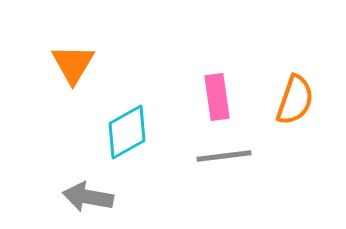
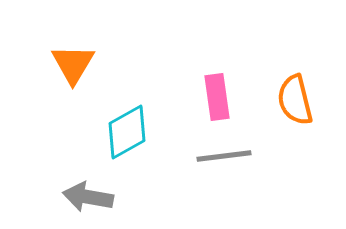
orange semicircle: rotated 147 degrees clockwise
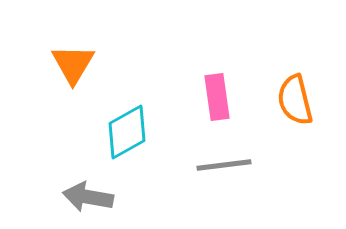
gray line: moved 9 px down
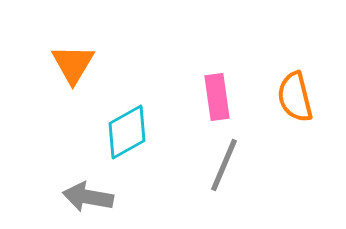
orange semicircle: moved 3 px up
gray line: rotated 60 degrees counterclockwise
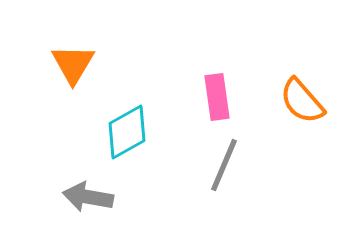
orange semicircle: moved 7 px right, 4 px down; rotated 27 degrees counterclockwise
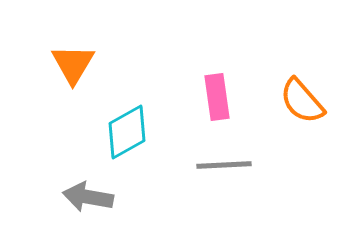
gray line: rotated 64 degrees clockwise
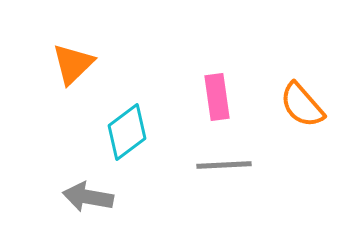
orange triangle: rotated 15 degrees clockwise
orange semicircle: moved 4 px down
cyan diamond: rotated 8 degrees counterclockwise
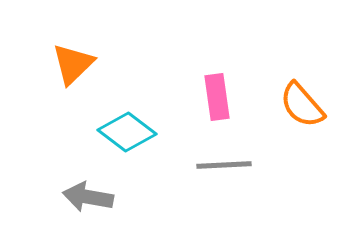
cyan diamond: rotated 74 degrees clockwise
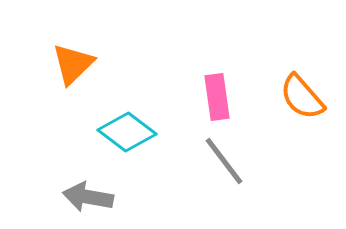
orange semicircle: moved 8 px up
gray line: moved 4 px up; rotated 56 degrees clockwise
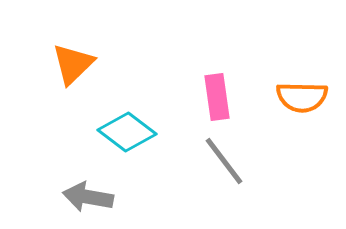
orange semicircle: rotated 48 degrees counterclockwise
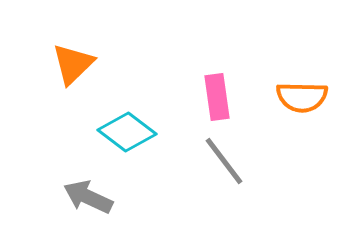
gray arrow: rotated 15 degrees clockwise
